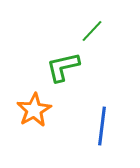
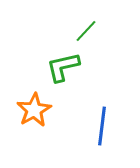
green line: moved 6 px left
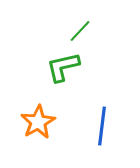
green line: moved 6 px left
orange star: moved 4 px right, 12 px down
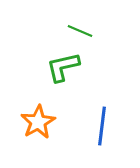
green line: rotated 70 degrees clockwise
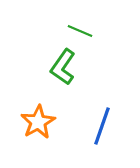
green L-shape: rotated 42 degrees counterclockwise
blue line: rotated 12 degrees clockwise
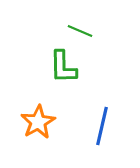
green L-shape: rotated 36 degrees counterclockwise
blue line: rotated 6 degrees counterclockwise
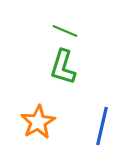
green line: moved 15 px left
green L-shape: rotated 18 degrees clockwise
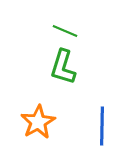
blue line: rotated 12 degrees counterclockwise
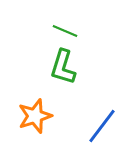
orange star: moved 3 px left, 6 px up; rotated 12 degrees clockwise
blue line: rotated 36 degrees clockwise
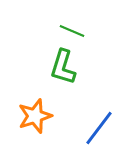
green line: moved 7 px right
blue line: moved 3 px left, 2 px down
